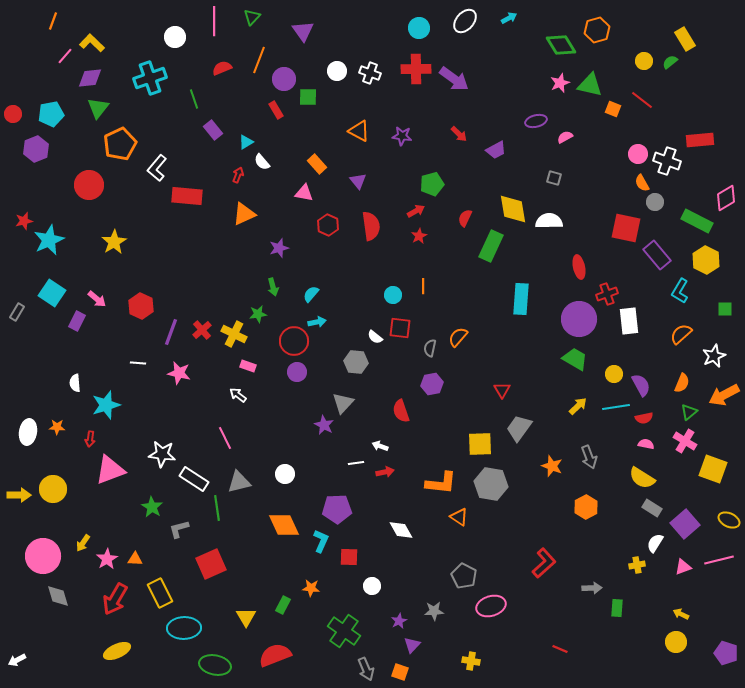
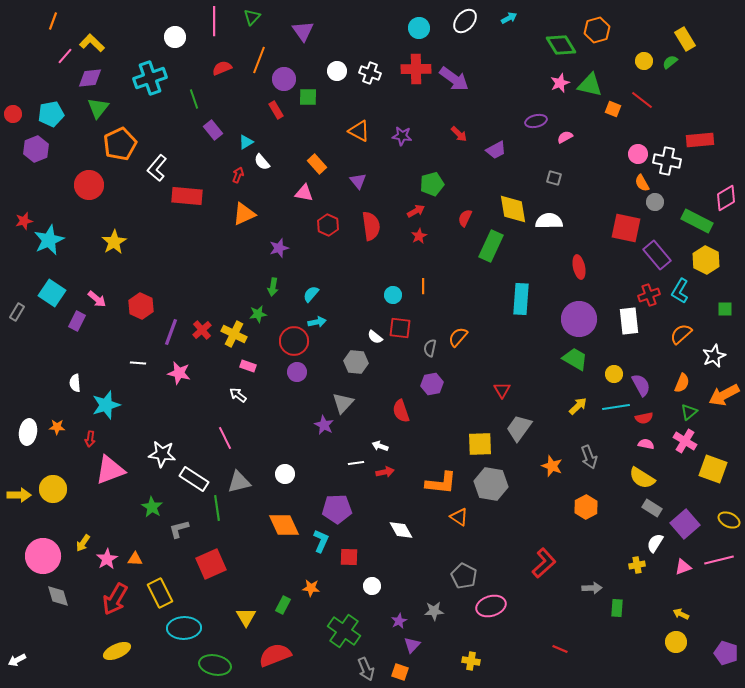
white cross at (667, 161): rotated 8 degrees counterclockwise
green arrow at (273, 287): rotated 24 degrees clockwise
red cross at (607, 294): moved 42 px right, 1 px down
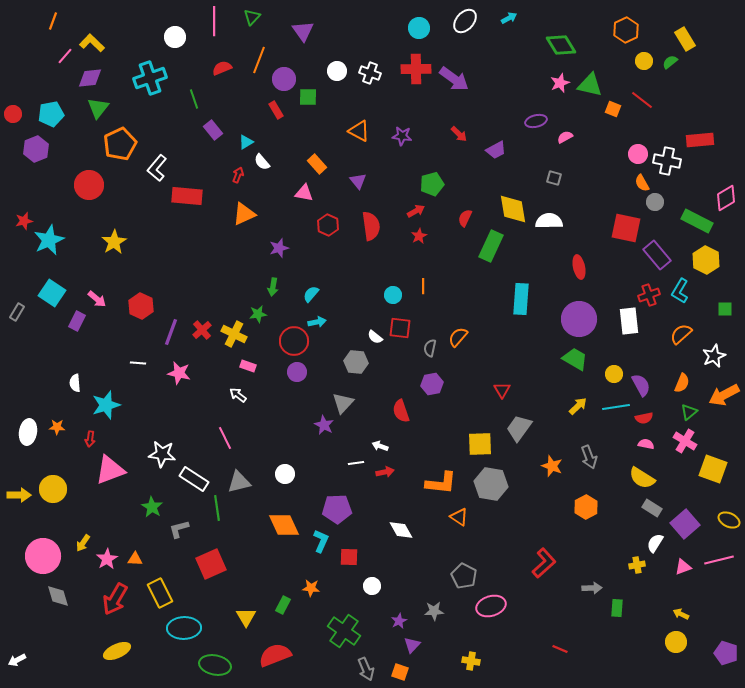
orange hexagon at (597, 30): moved 29 px right; rotated 10 degrees counterclockwise
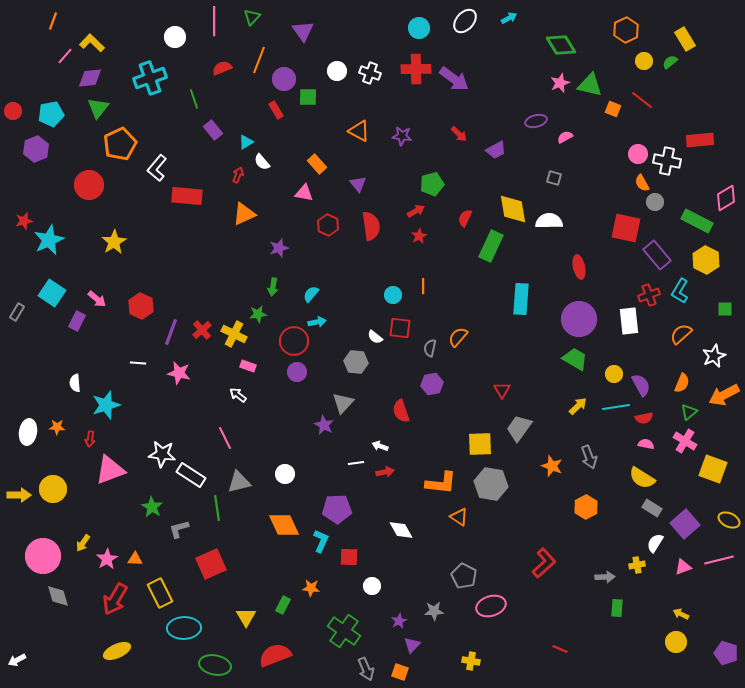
red circle at (13, 114): moved 3 px up
purple triangle at (358, 181): moved 3 px down
white rectangle at (194, 479): moved 3 px left, 4 px up
gray arrow at (592, 588): moved 13 px right, 11 px up
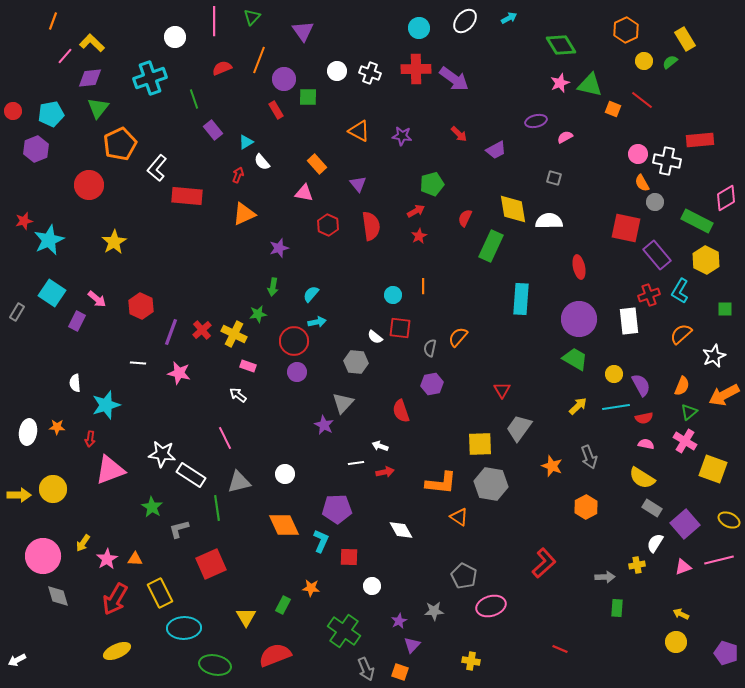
orange semicircle at (682, 383): moved 3 px down
